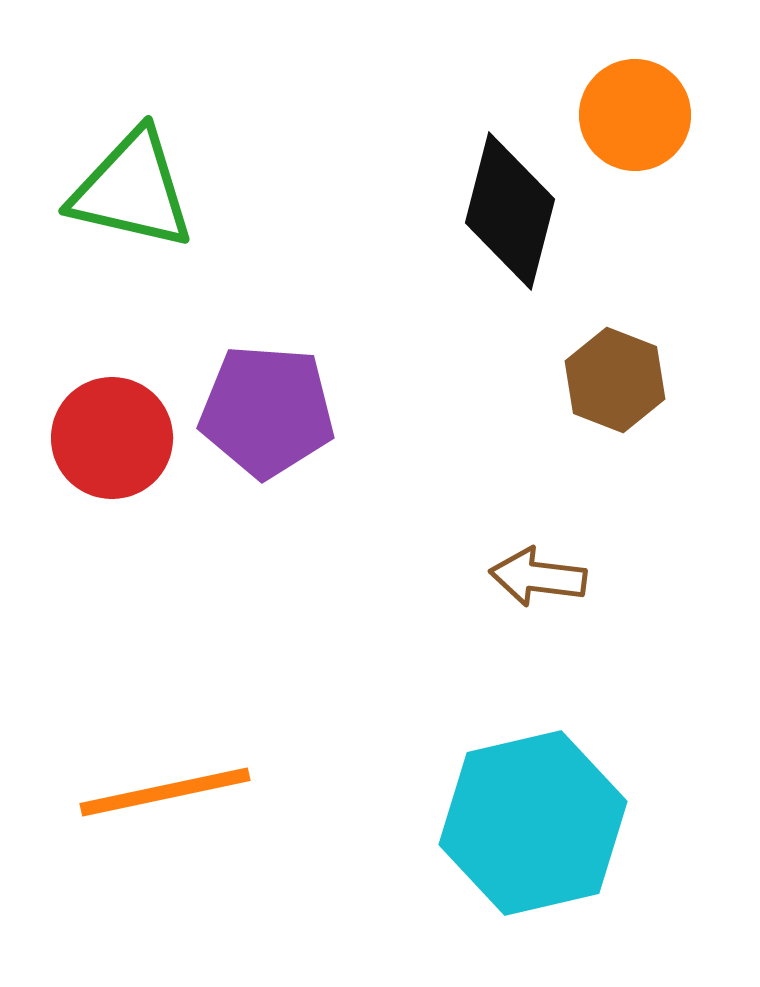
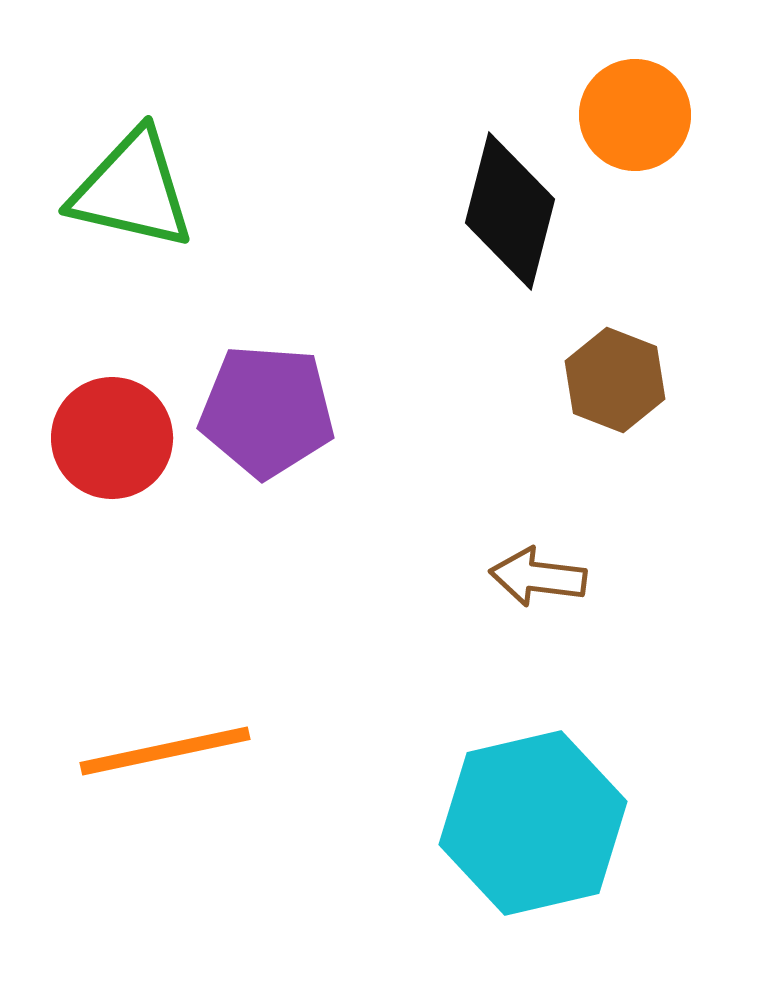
orange line: moved 41 px up
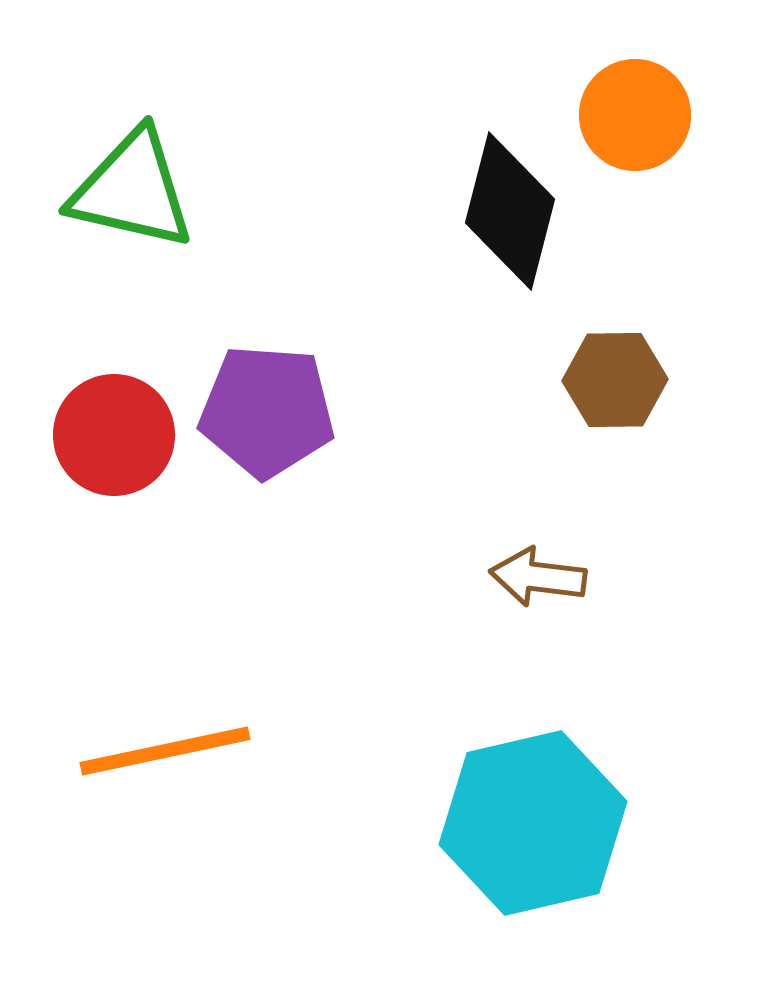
brown hexagon: rotated 22 degrees counterclockwise
red circle: moved 2 px right, 3 px up
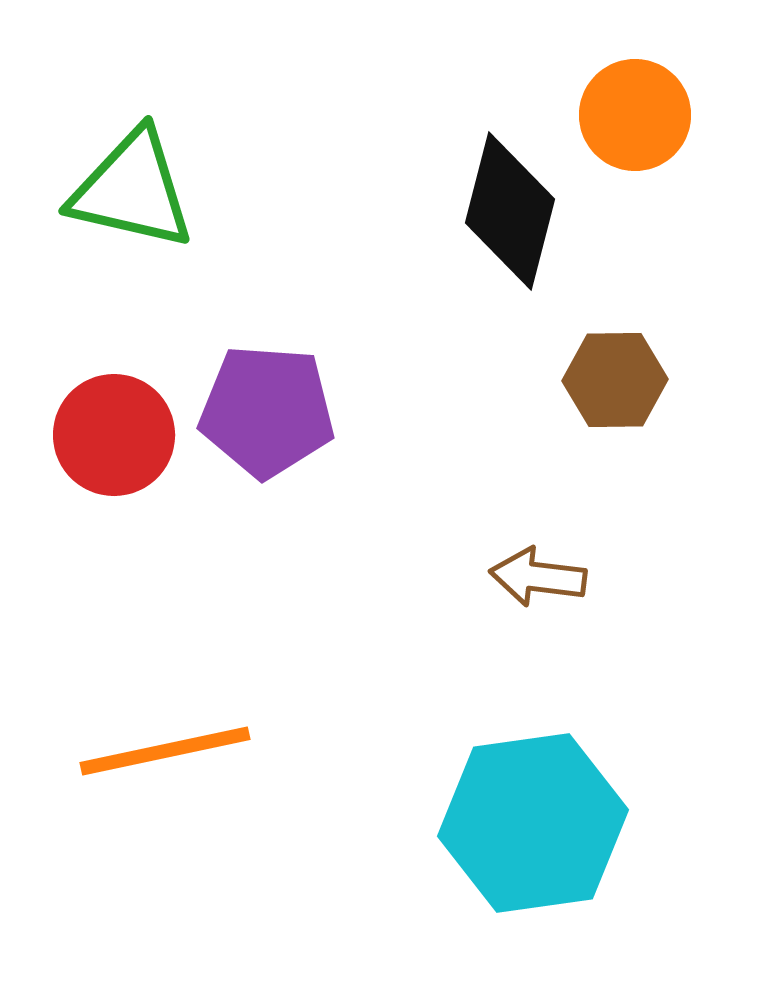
cyan hexagon: rotated 5 degrees clockwise
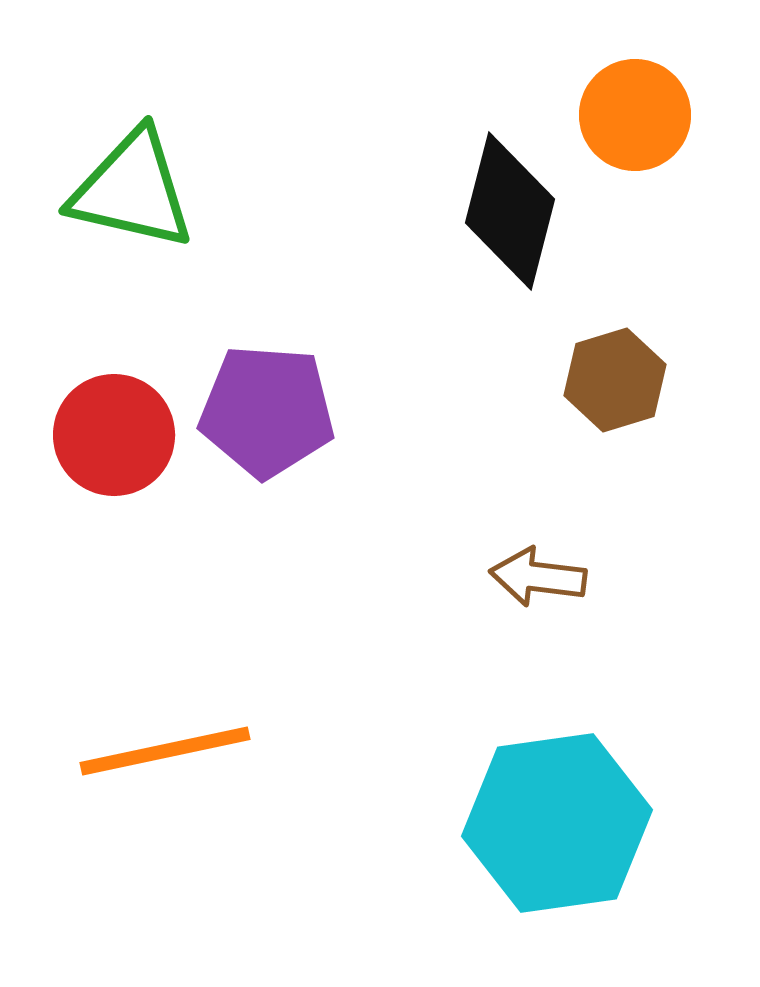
brown hexagon: rotated 16 degrees counterclockwise
cyan hexagon: moved 24 px right
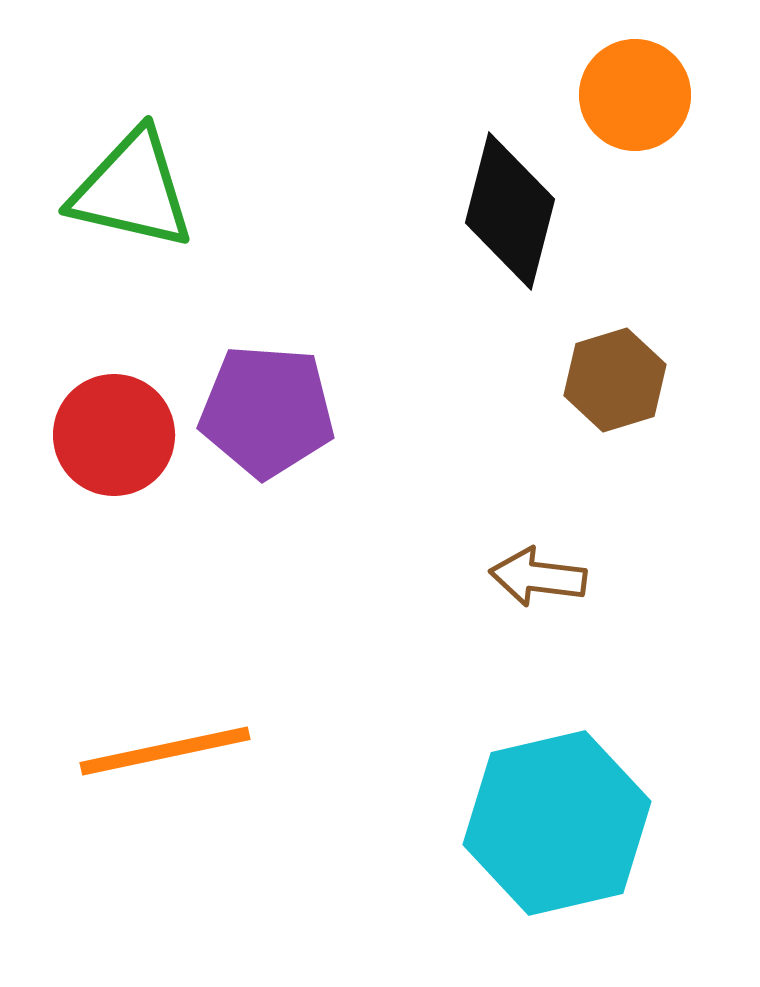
orange circle: moved 20 px up
cyan hexagon: rotated 5 degrees counterclockwise
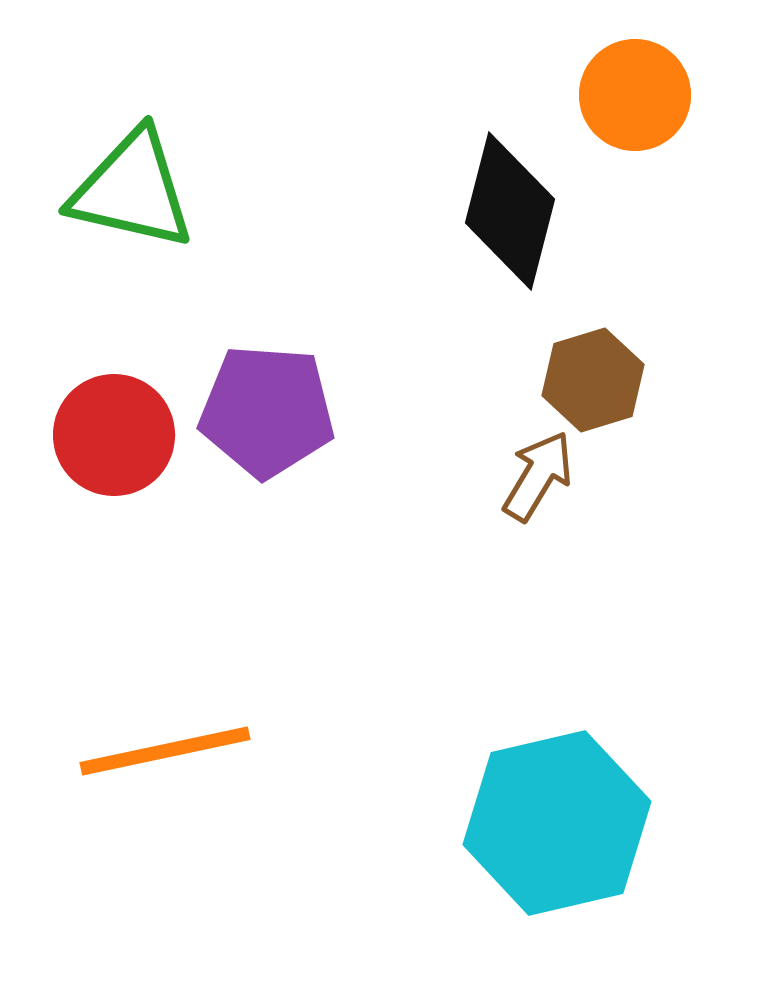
brown hexagon: moved 22 px left
brown arrow: moved 101 px up; rotated 114 degrees clockwise
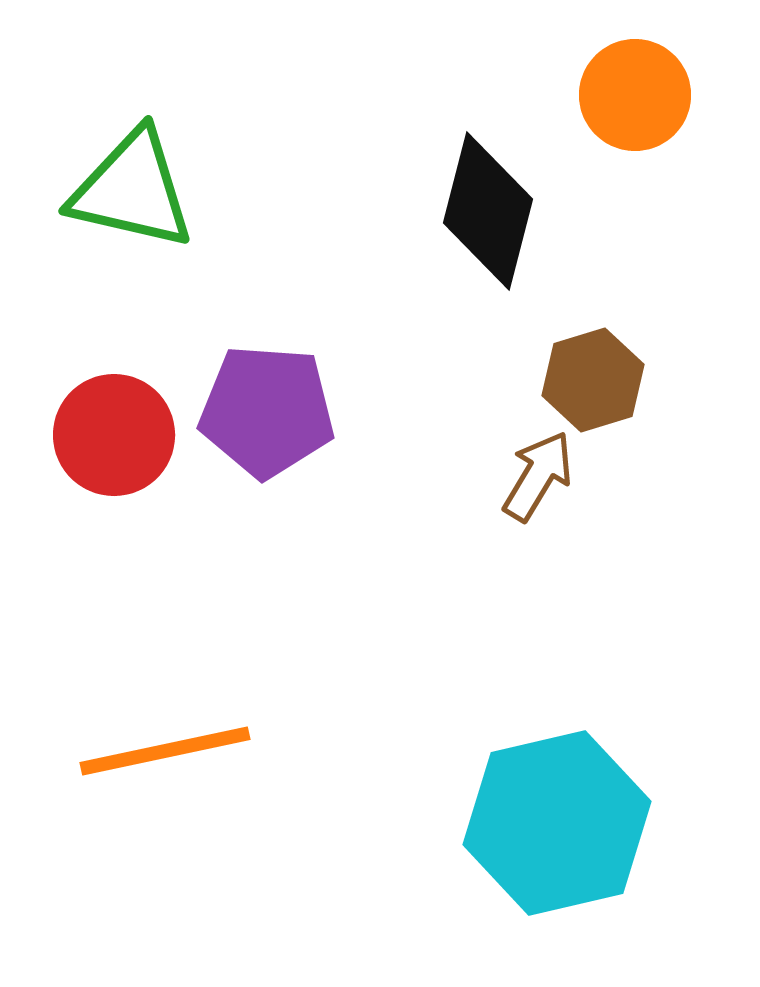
black diamond: moved 22 px left
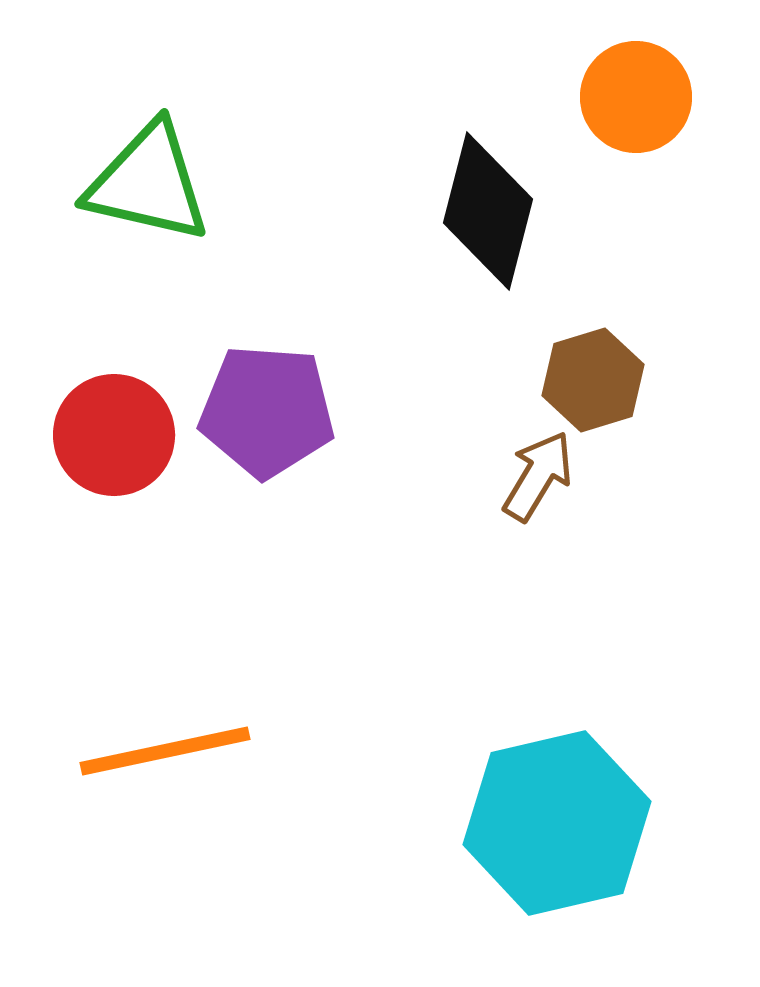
orange circle: moved 1 px right, 2 px down
green triangle: moved 16 px right, 7 px up
